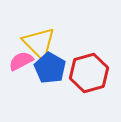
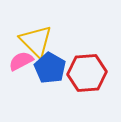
yellow triangle: moved 3 px left, 2 px up
red hexagon: moved 2 px left; rotated 12 degrees clockwise
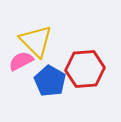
blue pentagon: moved 13 px down
red hexagon: moved 2 px left, 4 px up
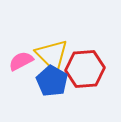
yellow triangle: moved 16 px right, 14 px down
blue pentagon: moved 2 px right
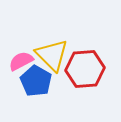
blue pentagon: moved 16 px left
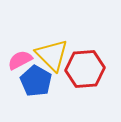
pink semicircle: moved 1 px left, 1 px up
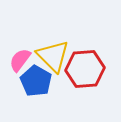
yellow triangle: moved 1 px right, 1 px down
pink semicircle: rotated 25 degrees counterclockwise
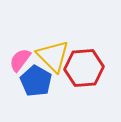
red hexagon: moved 1 px left, 1 px up
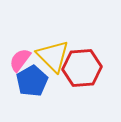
red hexagon: moved 2 px left
blue pentagon: moved 4 px left; rotated 12 degrees clockwise
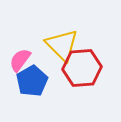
yellow triangle: moved 9 px right, 11 px up
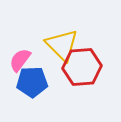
red hexagon: moved 1 px up
blue pentagon: moved 1 px down; rotated 28 degrees clockwise
